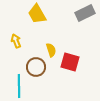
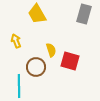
gray rectangle: moved 1 px left, 1 px down; rotated 48 degrees counterclockwise
red square: moved 1 px up
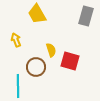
gray rectangle: moved 2 px right, 2 px down
yellow arrow: moved 1 px up
cyan line: moved 1 px left
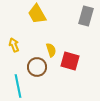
yellow arrow: moved 2 px left, 5 px down
brown circle: moved 1 px right
cyan line: rotated 10 degrees counterclockwise
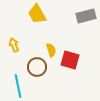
gray rectangle: rotated 60 degrees clockwise
red square: moved 1 px up
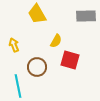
gray rectangle: rotated 12 degrees clockwise
yellow semicircle: moved 5 px right, 9 px up; rotated 48 degrees clockwise
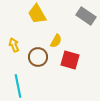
gray rectangle: rotated 36 degrees clockwise
brown circle: moved 1 px right, 10 px up
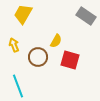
yellow trapezoid: moved 14 px left; rotated 60 degrees clockwise
cyan line: rotated 10 degrees counterclockwise
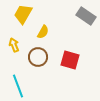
yellow semicircle: moved 13 px left, 9 px up
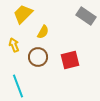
yellow trapezoid: rotated 15 degrees clockwise
red square: rotated 30 degrees counterclockwise
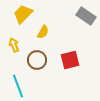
brown circle: moved 1 px left, 3 px down
